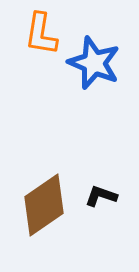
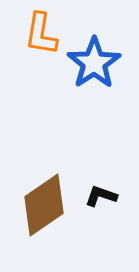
blue star: rotated 16 degrees clockwise
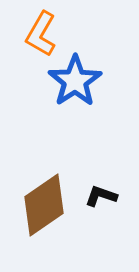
orange L-shape: rotated 21 degrees clockwise
blue star: moved 19 px left, 18 px down
